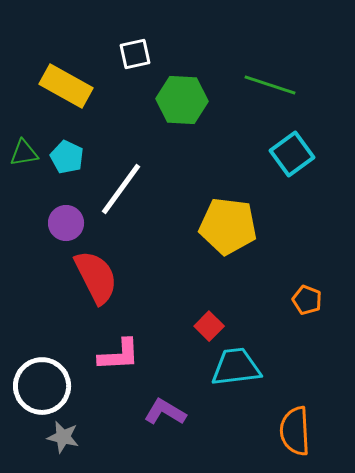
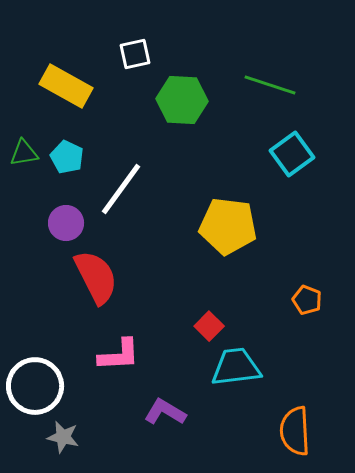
white circle: moved 7 px left
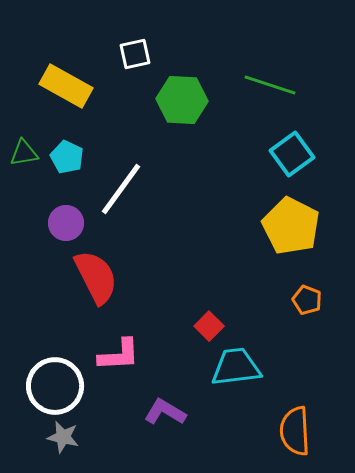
yellow pentagon: moved 63 px right; rotated 20 degrees clockwise
white circle: moved 20 px right
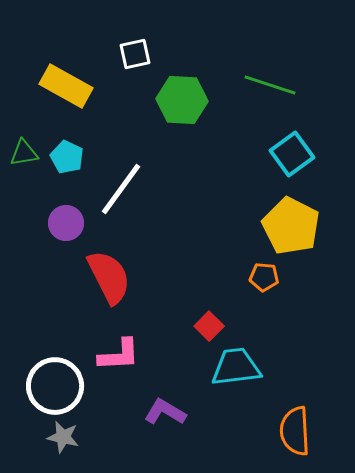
red semicircle: moved 13 px right
orange pentagon: moved 43 px left, 23 px up; rotated 16 degrees counterclockwise
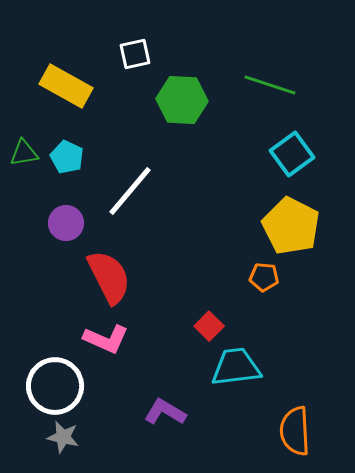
white line: moved 9 px right, 2 px down; rotated 4 degrees clockwise
pink L-shape: moved 13 px left, 16 px up; rotated 27 degrees clockwise
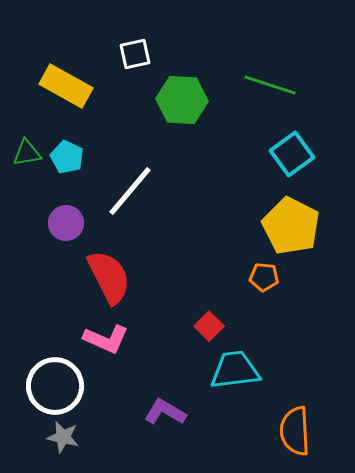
green triangle: moved 3 px right
cyan trapezoid: moved 1 px left, 3 px down
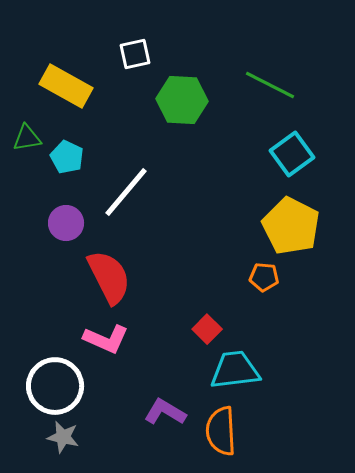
green line: rotated 9 degrees clockwise
green triangle: moved 15 px up
white line: moved 4 px left, 1 px down
red square: moved 2 px left, 3 px down
orange semicircle: moved 74 px left
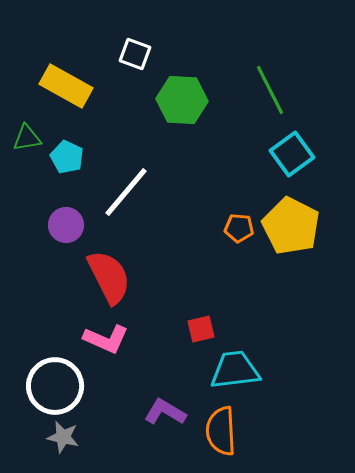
white square: rotated 32 degrees clockwise
green line: moved 5 px down; rotated 36 degrees clockwise
purple circle: moved 2 px down
orange pentagon: moved 25 px left, 49 px up
red square: moved 6 px left; rotated 32 degrees clockwise
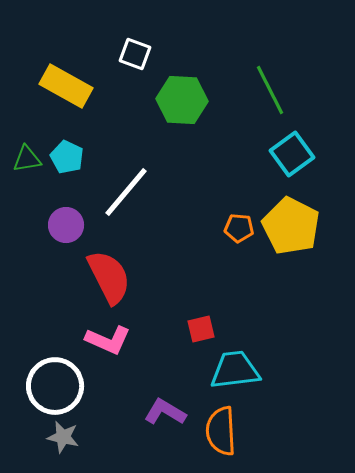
green triangle: moved 21 px down
pink L-shape: moved 2 px right, 1 px down
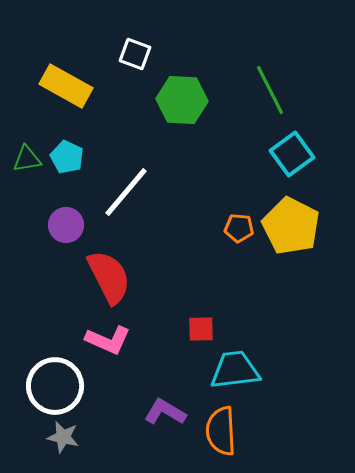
red square: rotated 12 degrees clockwise
